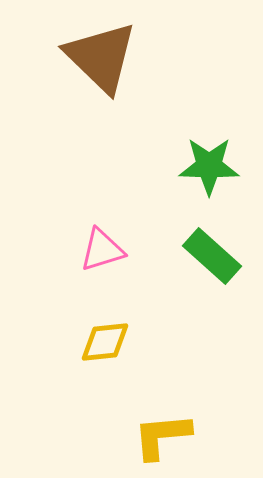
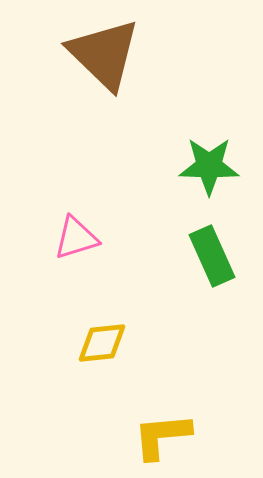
brown triangle: moved 3 px right, 3 px up
pink triangle: moved 26 px left, 12 px up
green rectangle: rotated 24 degrees clockwise
yellow diamond: moved 3 px left, 1 px down
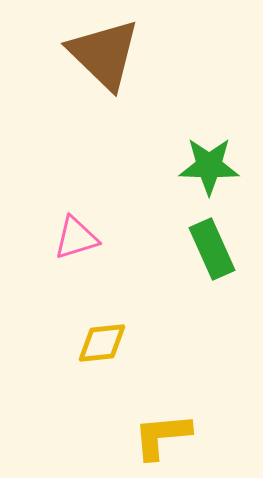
green rectangle: moved 7 px up
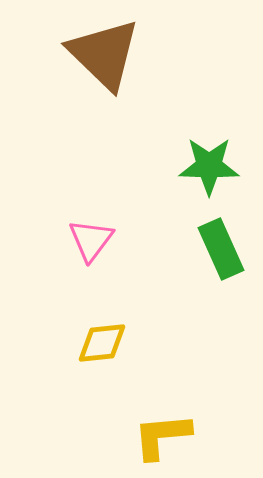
pink triangle: moved 15 px right, 2 px down; rotated 36 degrees counterclockwise
green rectangle: moved 9 px right
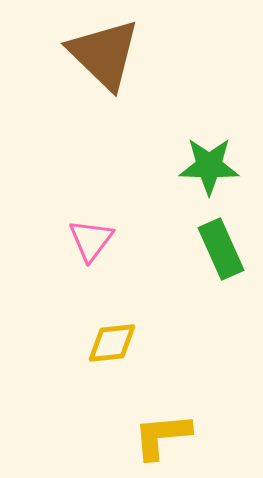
yellow diamond: moved 10 px right
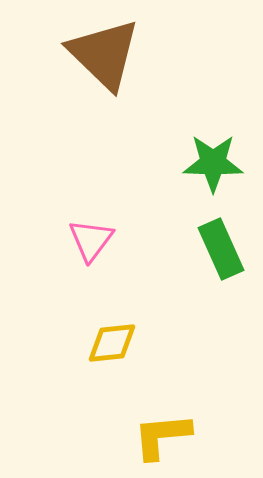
green star: moved 4 px right, 3 px up
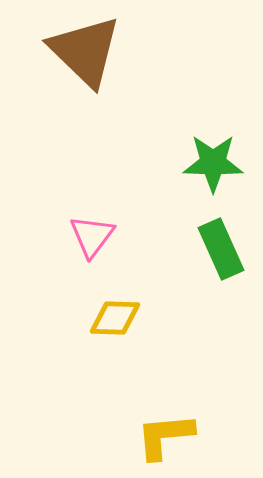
brown triangle: moved 19 px left, 3 px up
pink triangle: moved 1 px right, 4 px up
yellow diamond: moved 3 px right, 25 px up; rotated 8 degrees clockwise
yellow L-shape: moved 3 px right
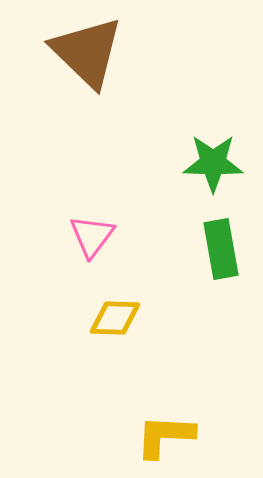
brown triangle: moved 2 px right, 1 px down
green rectangle: rotated 14 degrees clockwise
yellow L-shape: rotated 8 degrees clockwise
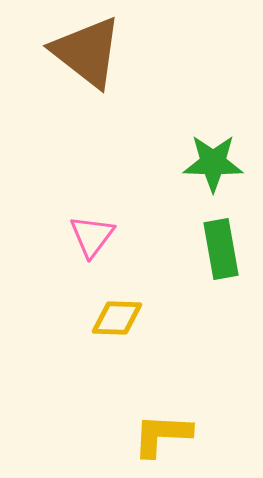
brown triangle: rotated 6 degrees counterclockwise
yellow diamond: moved 2 px right
yellow L-shape: moved 3 px left, 1 px up
